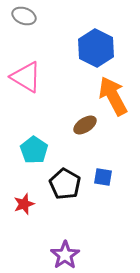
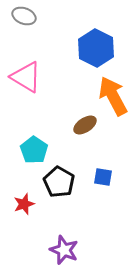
black pentagon: moved 6 px left, 2 px up
purple star: moved 1 px left, 5 px up; rotated 16 degrees counterclockwise
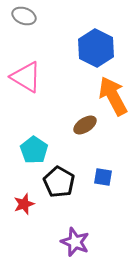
purple star: moved 11 px right, 8 px up
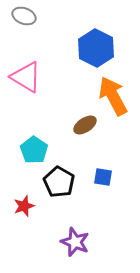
red star: moved 2 px down
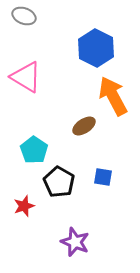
brown ellipse: moved 1 px left, 1 px down
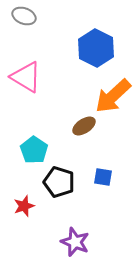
orange arrow: rotated 105 degrees counterclockwise
black pentagon: rotated 12 degrees counterclockwise
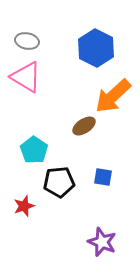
gray ellipse: moved 3 px right, 25 px down; rotated 10 degrees counterclockwise
black pentagon: rotated 24 degrees counterclockwise
purple star: moved 27 px right
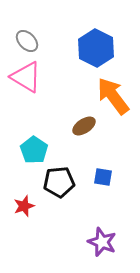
gray ellipse: rotated 35 degrees clockwise
orange arrow: rotated 96 degrees clockwise
